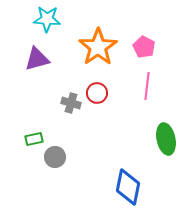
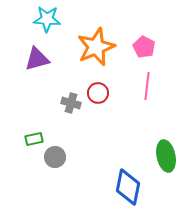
orange star: moved 2 px left; rotated 12 degrees clockwise
red circle: moved 1 px right
green ellipse: moved 17 px down
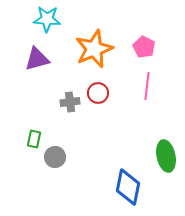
orange star: moved 2 px left, 2 px down
gray cross: moved 1 px left, 1 px up; rotated 24 degrees counterclockwise
green rectangle: rotated 66 degrees counterclockwise
